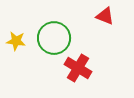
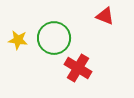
yellow star: moved 2 px right, 1 px up
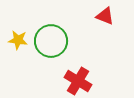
green circle: moved 3 px left, 3 px down
red cross: moved 13 px down
